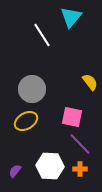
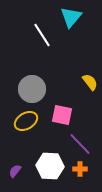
pink square: moved 10 px left, 2 px up
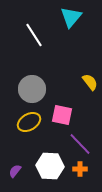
white line: moved 8 px left
yellow ellipse: moved 3 px right, 1 px down
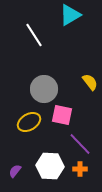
cyan triangle: moved 1 px left, 2 px up; rotated 20 degrees clockwise
gray circle: moved 12 px right
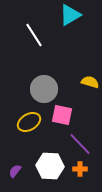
yellow semicircle: rotated 36 degrees counterclockwise
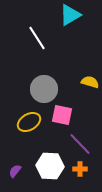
white line: moved 3 px right, 3 px down
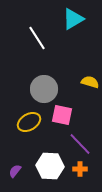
cyan triangle: moved 3 px right, 4 px down
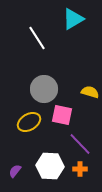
yellow semicircle: moved 10 px down
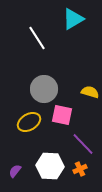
purple line: moved 3 px right
orange cross: rotated 24 degrees counterclockwise
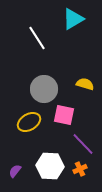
yellow semicircle: moved 5 px left, 8 px up
pink square: moved 2 px right
